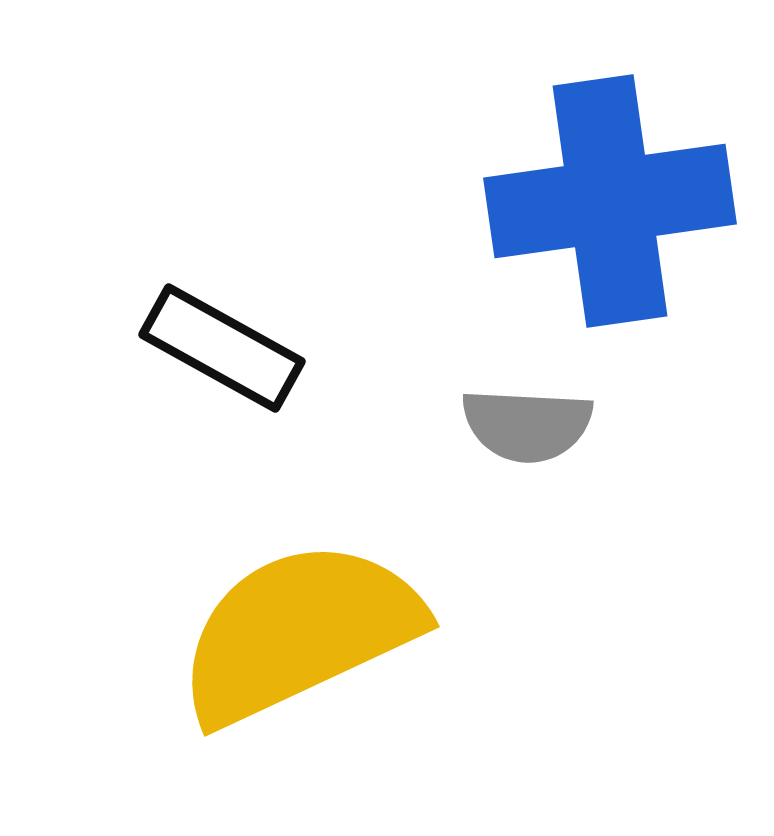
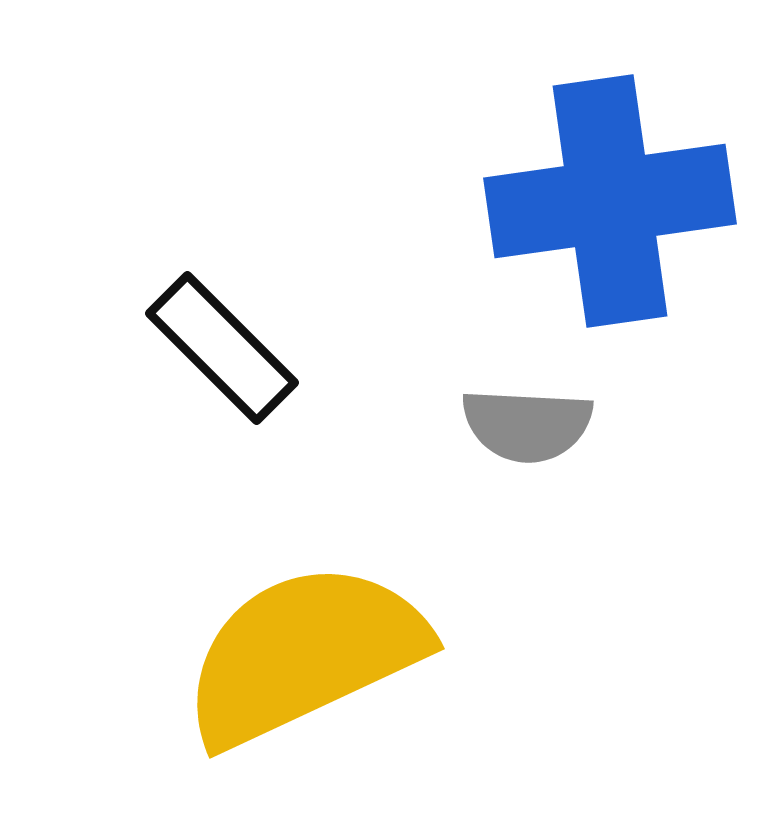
black rectangle: rotated 16 degrees clockwise
yellow semicircle: moved 5 px right, 22 px down
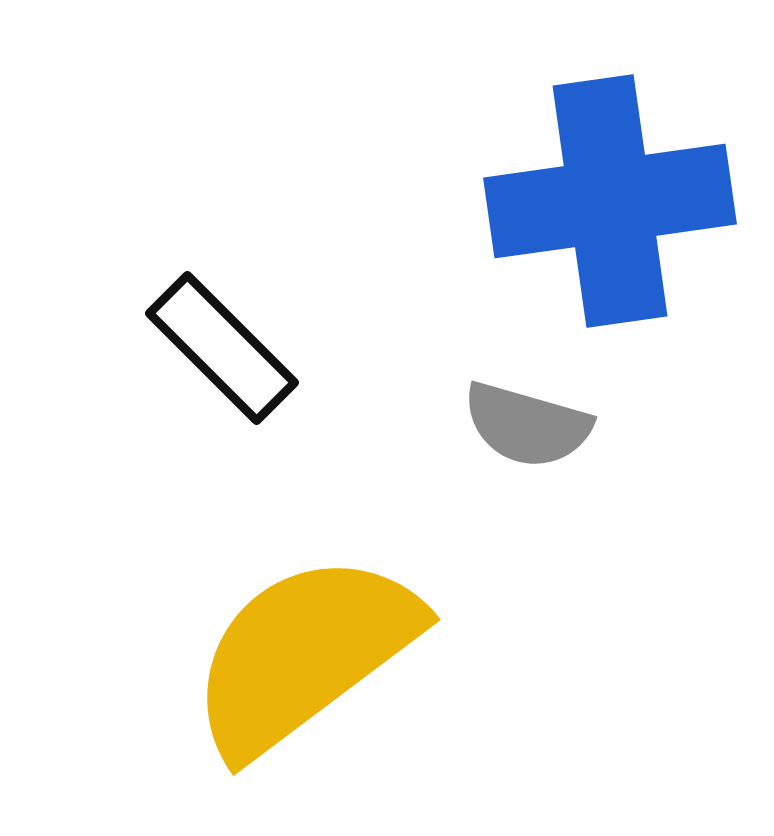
gray semicircle: rotated 13 degrees clockwise
yellow semicircle: rotated 12 degrees counterclockwise
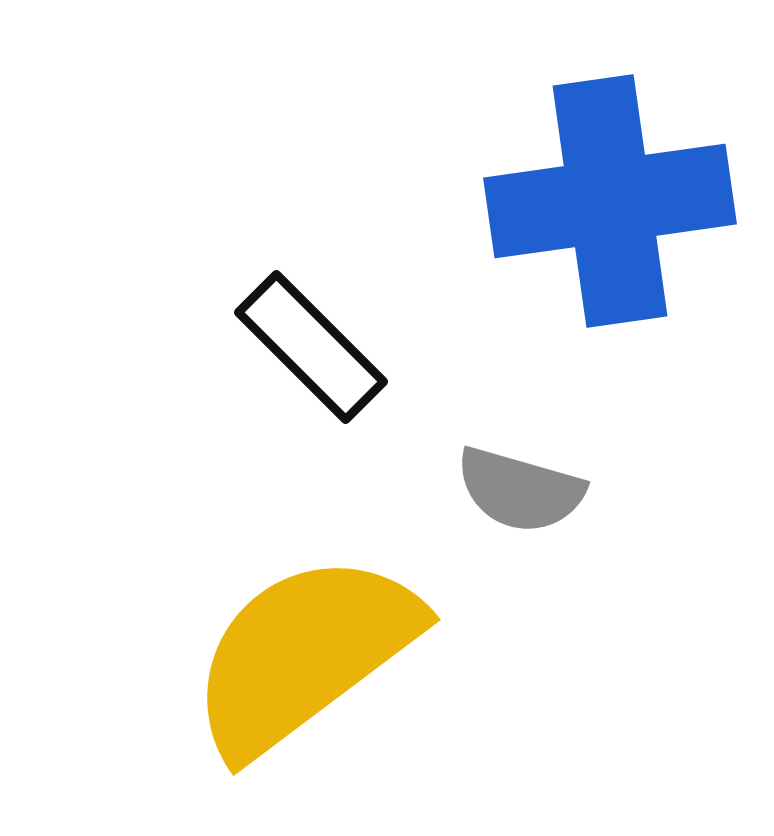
black rectangle: moved 89 px right, 1 px up
gray semicircle: moved 7 px left, 65 px down
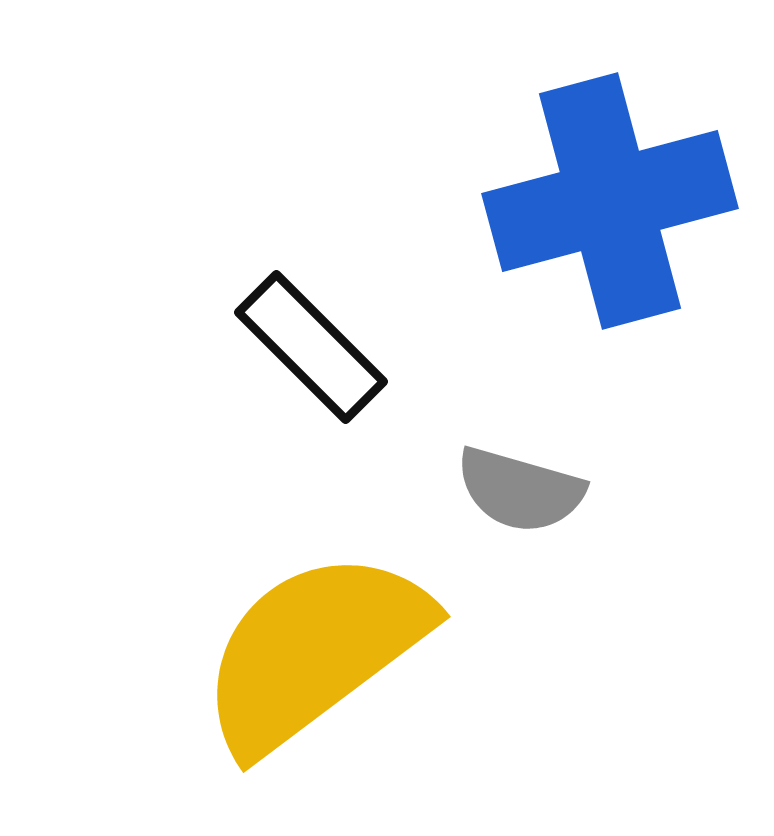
blue cross: rotated 7 degrees counterclockwise
yellow semicircle: moved 10 px right, 3 px up
